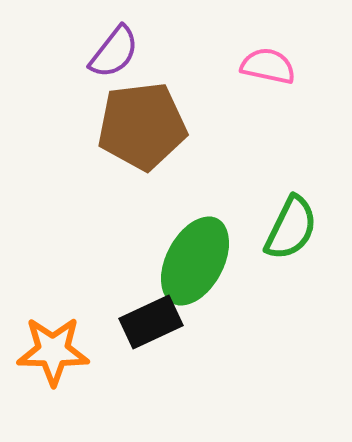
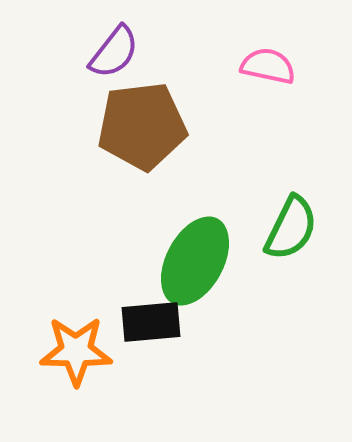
black rectangle: rotated 20 degrees clockwise
orange star: moved 23 px right
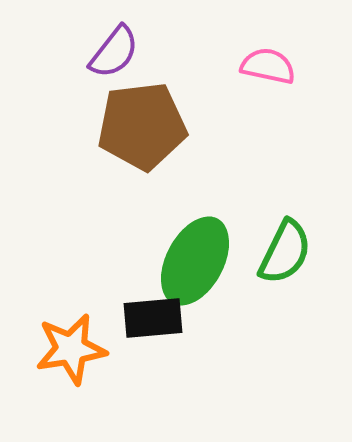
green semicircle: moved 6 px left, 24 px down
black rectangle: moved 2 px right, 4 px up
orange star: moved 5 px left, 2 px up; rotated 10 degrees counterclockwise
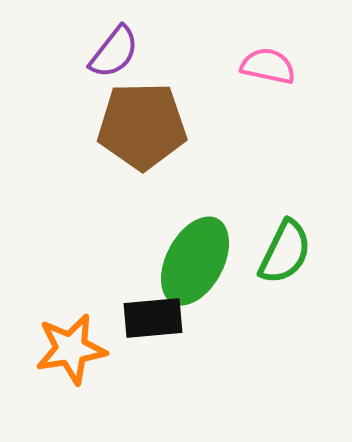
brown pentagon: rotated 6 degrees clockwise
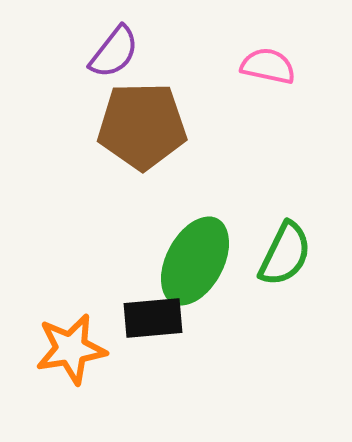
green semicircle: moved 2 px down
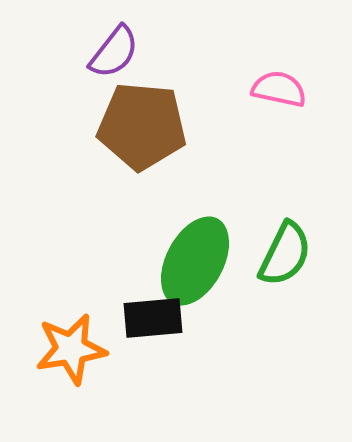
pink semicircle: moved 11 px right, 23 px down
brown pentagon: rotated 6 degrees clockwise
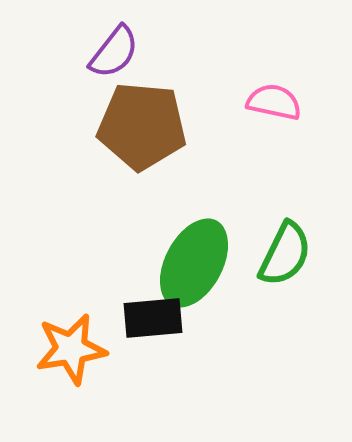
pink semicircle: moved 5 px left, 13 px down
green ellipse: moved 1 px left, 2 px down
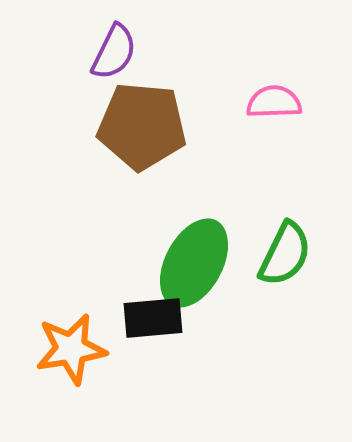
purple semicircle: rotated 12 degrees counterclockwise
pink semicircle: rotated 14 degrees counterclockwise
